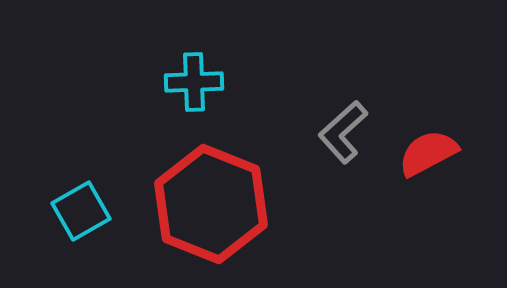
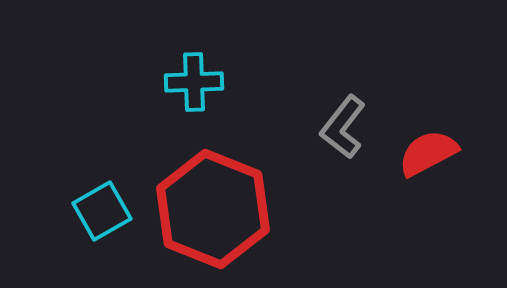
gray L-shape: moved 5 px up; rotated 10 degrees counterclockwise
red hexagon: moved 2 px right, 5 px down
cyan square: moved 21 px right
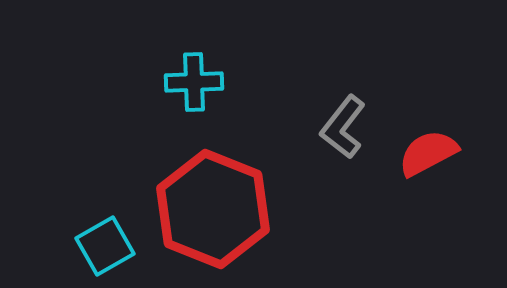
cyan square: moved 3 px right, 35 px down
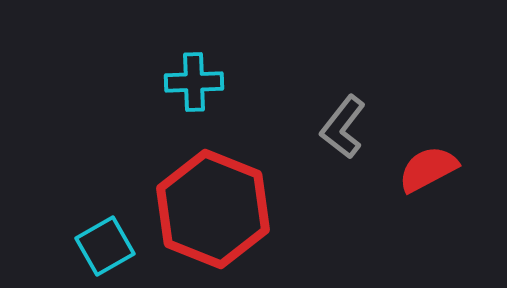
red semicircle: moved 16 px down
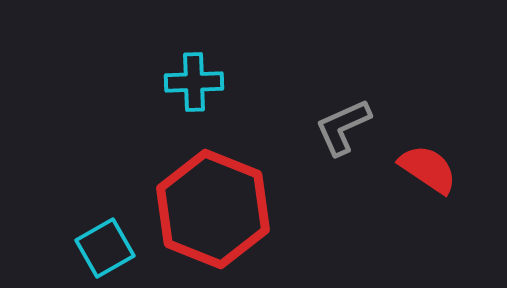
gray L-shape: rotated 28 degrees clockwise
red semicircle: rotated 62 degrees clockwise
cyan square: moved 2 px down
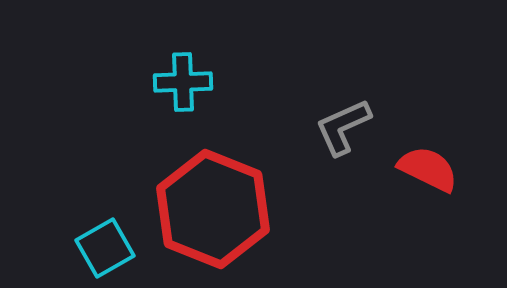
cyan cross: moved 11 px left
red semicircle: rotated 8 degrees counterclockwise
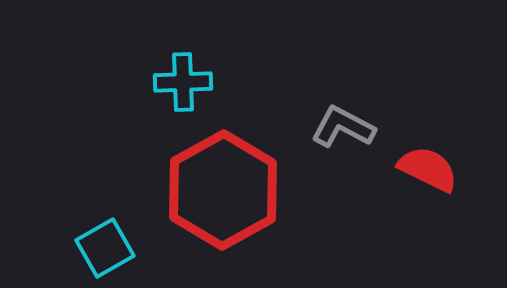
gray L-shape: rotated 52 degrees clockwise
red hexagon: moved 10 px right, 19 px up; rotated 9 degrees clockwise
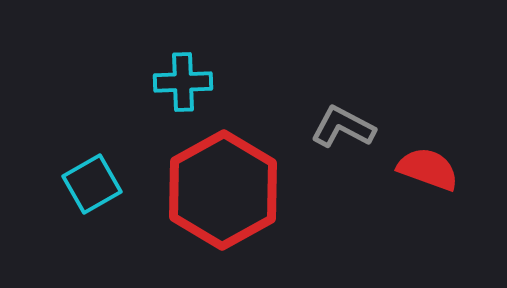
red semicircle: rotated 6 degrees counterclockwise
cyan square: moved 13 px left, 64 px up
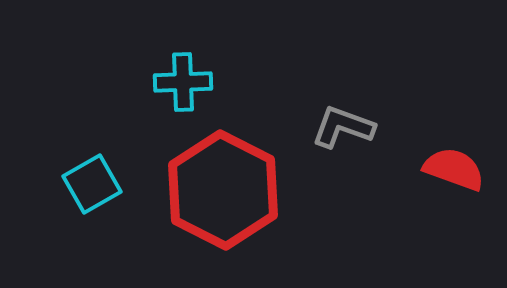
gray L-shape: rotated 8 degrees counterclockwise
red semicircle: moved 26 px right
red hexagon: rotated 4 degrees counterclockwise
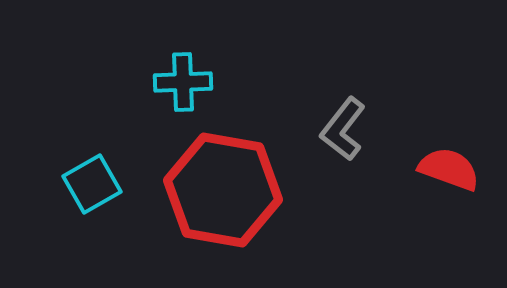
gray L-shape: moved 2 px down; rotated 72 degrees counterclockwise
red semicircle: moved 5 px left
red hexagon: rotated 17 degrees counterclockwise
